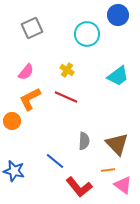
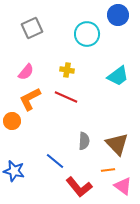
yellow cross: rotated 24 degrees counterclockwise
pink triangle: moved 1 px down
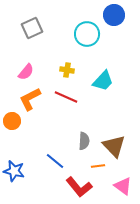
blue circle: moved 4 px left
cyan trapezoid: moved 15 px left, 5 px down; rotated 10 degrees counterclockwise
brown triangle: moved 3 px left, 2 px down
orange line: moved 10 px left, 4 px up
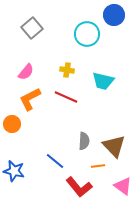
gray square: rotated 15 degrees counterclockwise
cyan trapezoid: rotated 60 degrees clockwise
orange circle: moved 3 px down
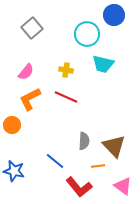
yellow cross: moved 1 px left
cyan trapezoid: moved 17 px up
orange circle: moved 1 px down
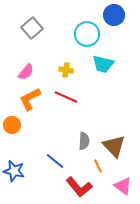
orange line: rotated 72 degrees clockwise
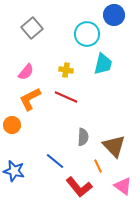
cyan trapezoid: rotated 90 degrees counterclockwise
gray semicircle: moved 1 px left, 4 px up
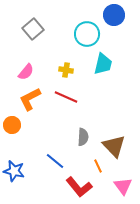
gray square: moved 1 px right, 1 px down
pink triangle: rotated 18 degrees clockwise
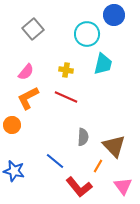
orange L-shape: moved 2 px left, 1 px up
orange line: rotated 56 degrees clockwise
